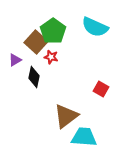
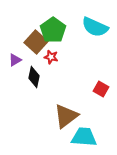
green pentagon: moved 1 px up
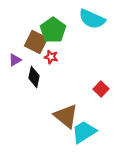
cyan semicircle: moved 3 px left, 8 px up
brown square: rotated 15 degrees counterclockwise
red square: rotated 14 degrees clockwise
brown triangle: rotated 44 degrees counterclockwise
cyan trapezoid: moved 5 px up; rotated 36 degrees counterclockwise
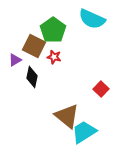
brown square: moved 2 px left, 4 px down
red star: moved 3 px right
black diamond: moved 2 px left
brown triangle: moved 1 px right
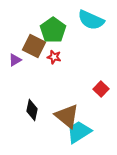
cyan semicircle: moved 1 px left, 1 px down
black diamond: moved 33 px down
cyan trapezoid: moved 5 px left
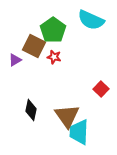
black diamond: moved 1 px left
brown triangle: rotated 16 degrees clockwise
cyan trapezoid: rotated 56 degrees counterclockwise
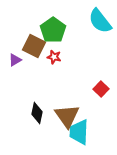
cyan semicircle: moved 9 px right, 1 px down; rotated 28 degrees clockwise
black diamond: moved 6 px right, 3 px down
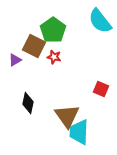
red square: rotated 21 degrees counterclockwise
black diamond: moved 9 px left, 10 px up
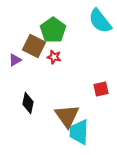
red square: rotated 35 degrees counterclockwise
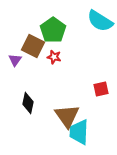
cyan semicircle: rotated 20 degrees counterclockwise
brown square: moved 1 px left
purple triangle: rotated 24 degrees counterclockwise
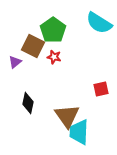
cyan semicircle: moved 1 px left, 2 px down
purple triangle: moved 2 px down; rotated 16 degrees clockwise
